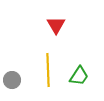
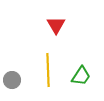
green trapezoid: moved 2 px right
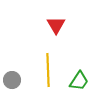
green trapezoid: moved 2 px left, 5 px down
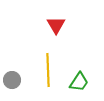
green trapezoid: moved 1 px down
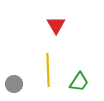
gray circle: moved 2 px right, 4 px down
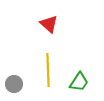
red triangle: moved 7 px left, 1 px up; rotated 18 degrees counterclockwise
